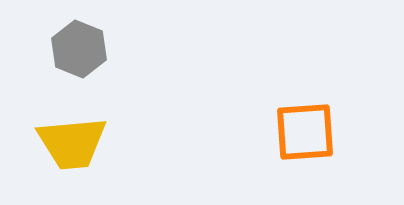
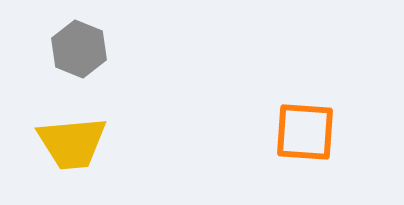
orange square: rotated 8 degrees clockwise
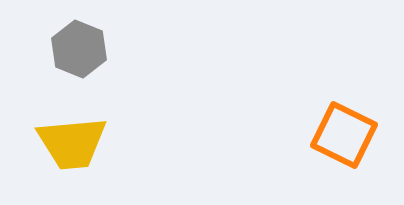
orange square: moved 39 px right, 3 px down; rotated 22 degrees clockwise
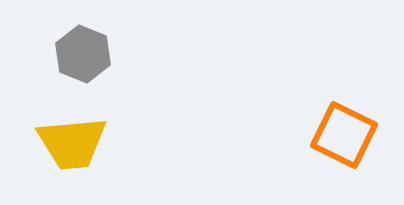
gray hexagon: moved 4 px right, 5 px down
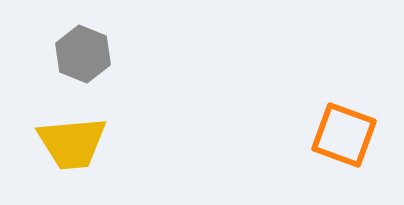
orange square: rotated 6 degrees counterclockwise
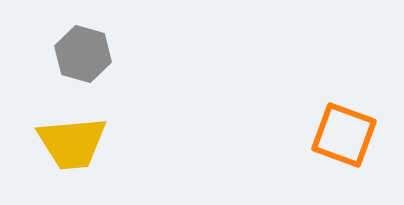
gray hexagon: rotated 6 degrees counterclockwise
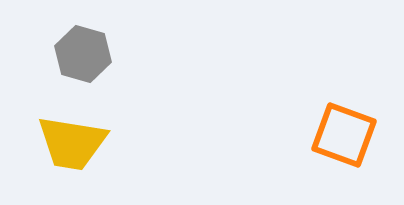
yellow trapezoid: rotated 14 degrees clockwise
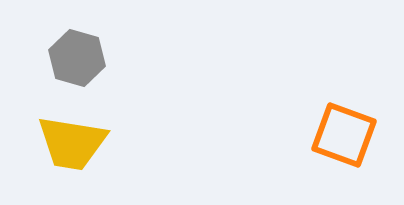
gray hexagon: moved 6 px left, 4 px down
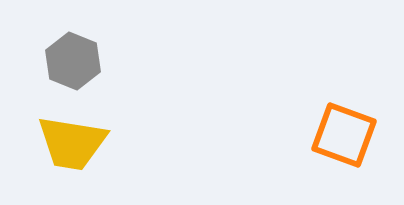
gray hexagon: moved 4 px left, 3 px down; rotated 6 degrees clockwise
